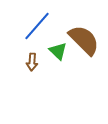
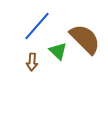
brown semicircle: moved 1 px right, 1 px up
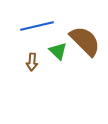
blue line: rotated 36 degrees clockwise
brown semicircle: moved 2 px down
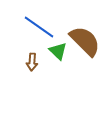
blue line: moved 2 px right, 1 px down; rotated 48 degrees clockwise
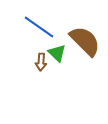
green triangle: moved 1 px left, 2 px down
brown arrow: moved 9 px right
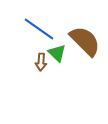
blue line: moved 2 px down
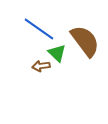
brown semicircle: rotated 8 degrees clockwise
brown arrow: moved 4 px down; rotated 78 degrees clockwise
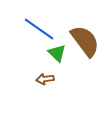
brown arrow: moved 4 px right, 13 px down
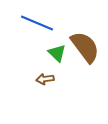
blue line: moved 2 px left, 6 px up; rotated 12 degrees counterclockwise
brown semicircle: moved 6 px down
